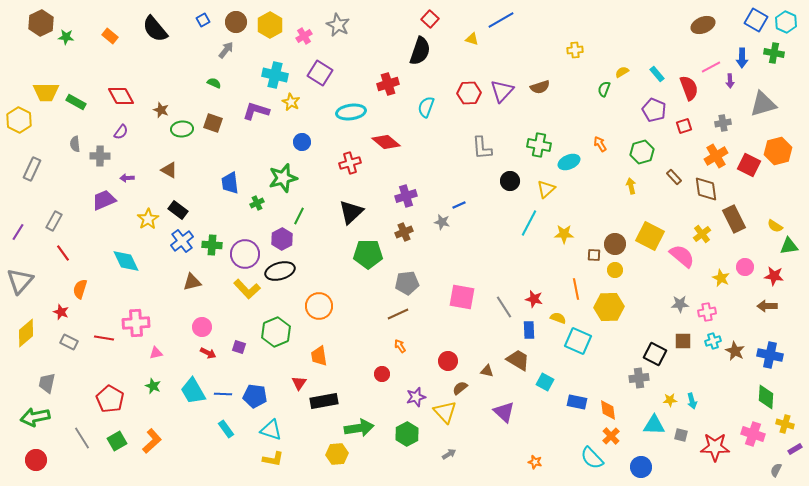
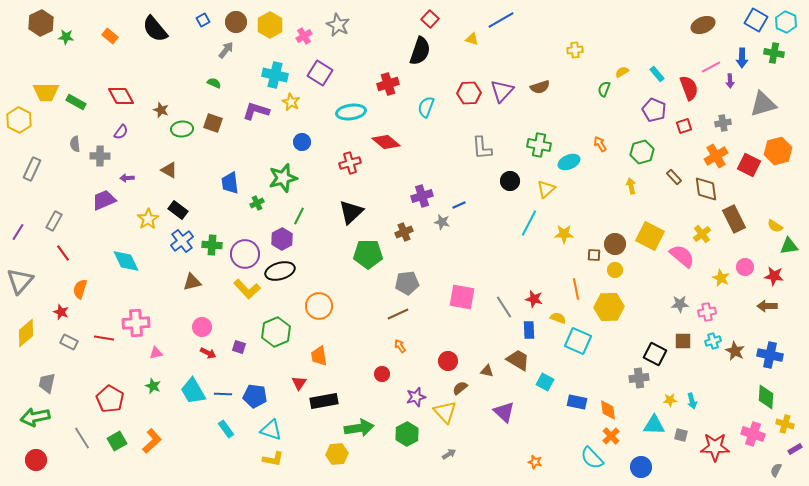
purple cross at (406, 196): moved 16 px right
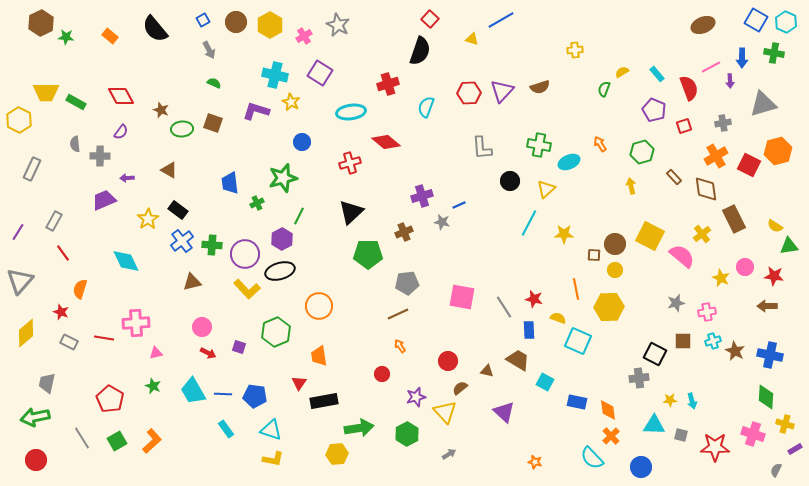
gray arrow at (226, 50): moved 17 px left; rotated 114 degrees clockwise
gray star at (680, 304): moved 4 px left, 1 px up; rotated 12 degrees counterclockwise
